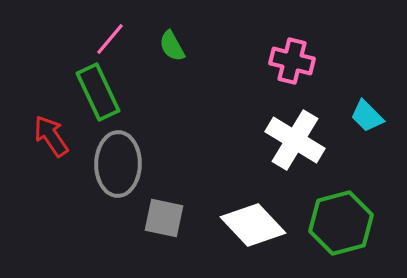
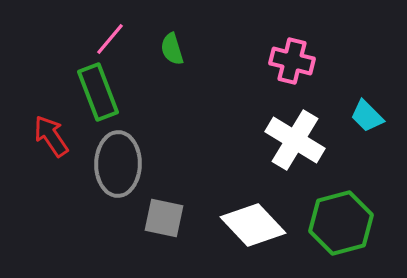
green semicircle: moved 3 px down; rotated 12 degrees clockwise
green rectangle: rotated 4 degrees clockwise
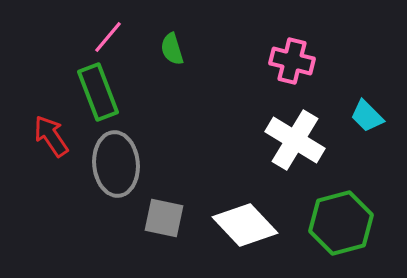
pink line: moved 2 px left, 2 px up
gray ellipse: moved 2 px left; rotated 6 degrees counterclockwise
white diamond: moved 8 px left
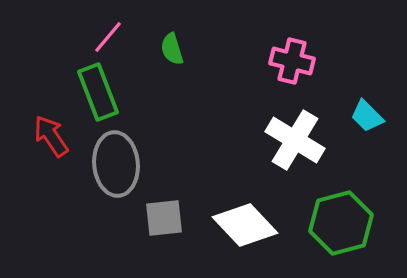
gray square: rotated 18 degrees counterclockwise
